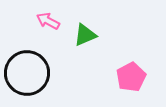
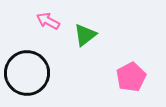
green triangle: rotated 15 degrees counterclockwise
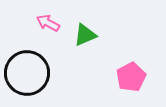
pink arrow: moved 2 px down
green triangle: rotated 15 degrees clockwise
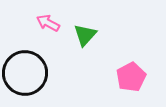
green triangle: rotated 25 degrees counterclockwise
black circle: moved 2 px left
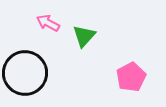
green triangle: moved 1 px left, 1 px down
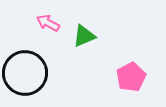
green triangle: rotated 25 degrees clockwise
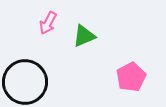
pink arrow: rotated 90 degrees counterclockwise
black circle: moved 9 px down
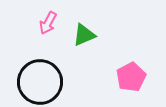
green triangle: moved 1 px up
black circle: moved 15 px right
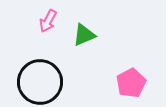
pink arrow: moved 2 px up
pink pentagon: moved 6 px down
